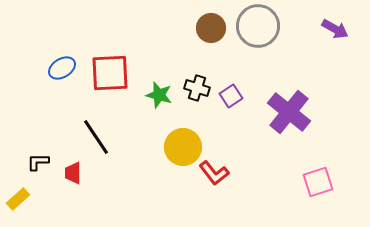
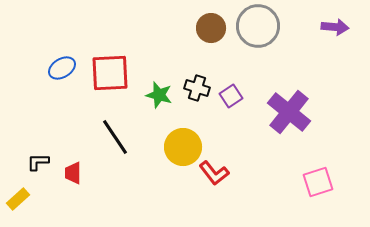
purple arrow: moved 2 px up; rotated 24 degrees counterclockwise
black line: moved 19 px right
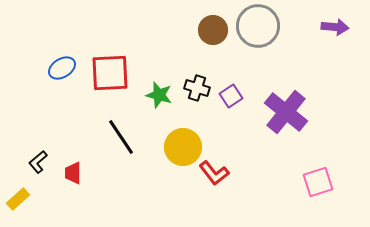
brown circle: moved 2 px right, 2 px down
purple cross: moved 3 px left
black line: moved 6 px right
black L-shape: rotated 40 degrees counterclockwise
